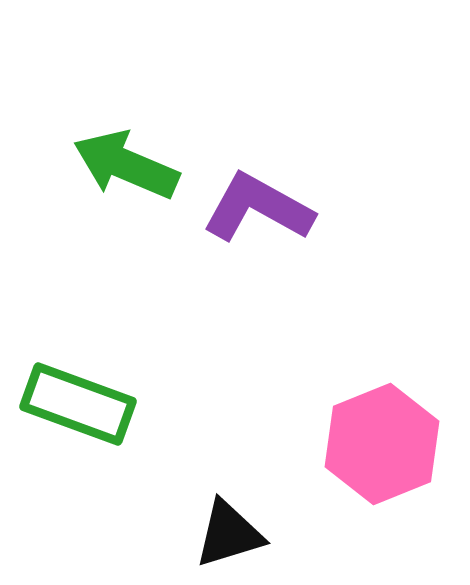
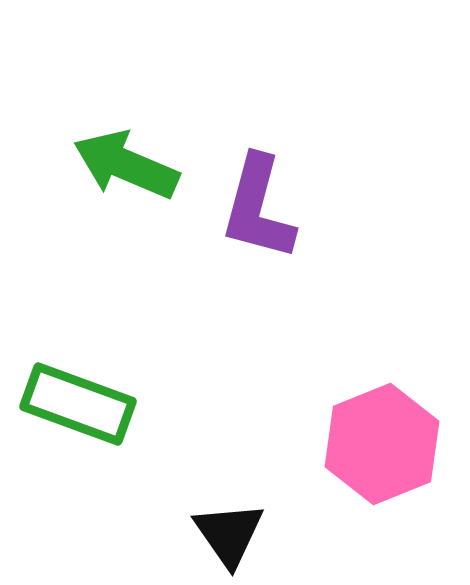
purple L-shape: rotated 104 degrees counterclockwise
black triangle: rotated 48 degrees counterclockwise
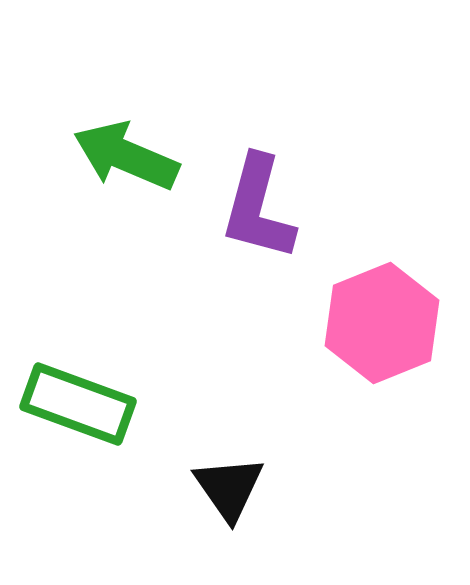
green arrow: moved 9 px up
pink hexagon: moved 121 px up
black triangle: moved 46 px up
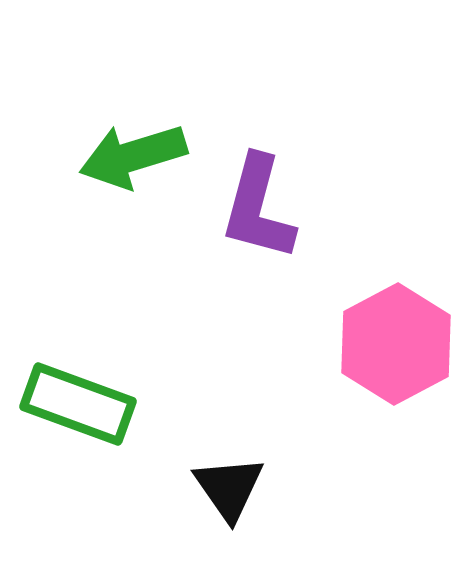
green arrow: moved 7 px right; rotated 40 degrees counterclockwise
pink hexagon: moved 14 px right, 21 px down; rotated 6 degrees counterclockwise
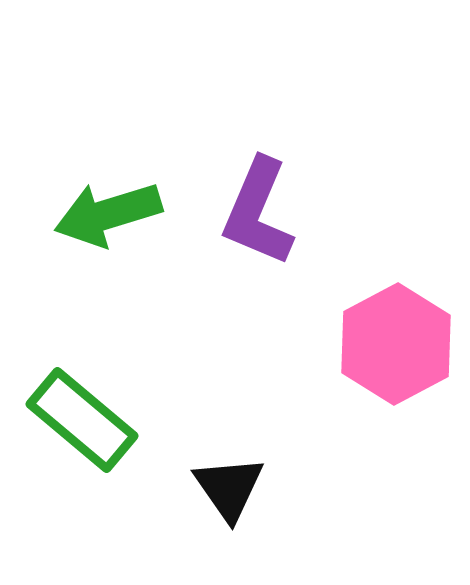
green arrow: moved 25 px left, 58 px down
purple L-shape: moved 4 px down; rotated 8 degrees clockwise
green rectangle: moved 4 px right, 16 px down; rotated 20 degrees clockwise
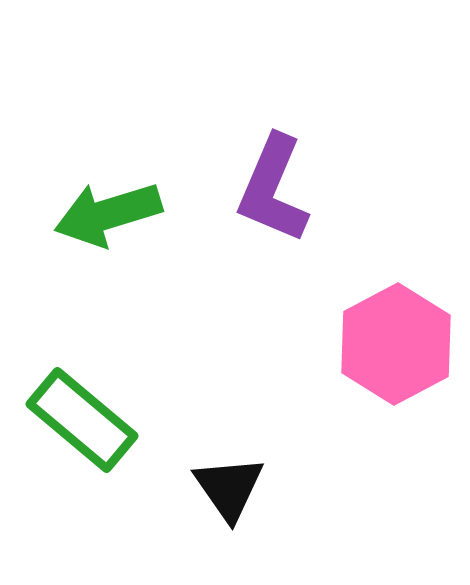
purple L-shape: moved 15 px right, 23 px up
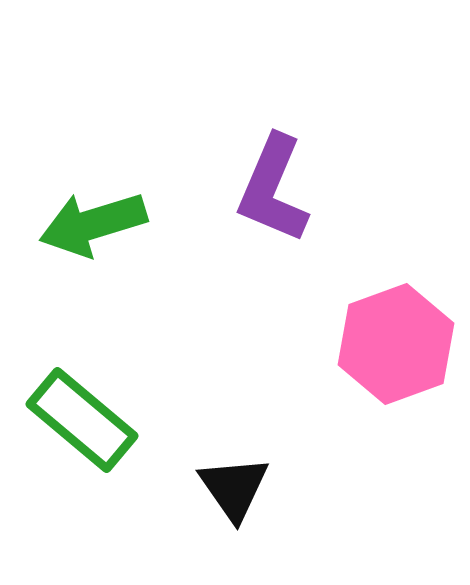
green arrow: moved 15 px left, 10 px down
pink hexagon: rotated 8 degrees clockwise
black triangle: moved 5 px right
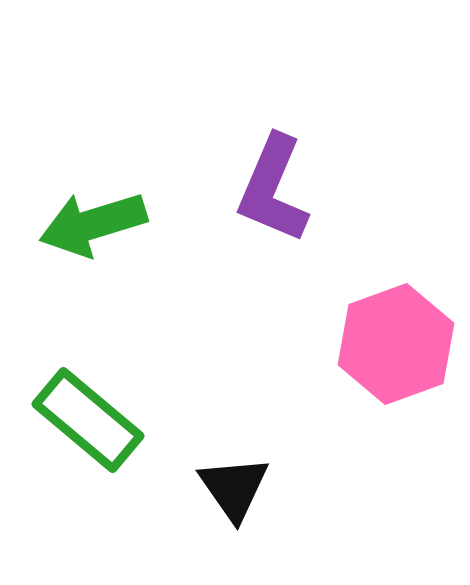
green rectangle: moved 6 px right
